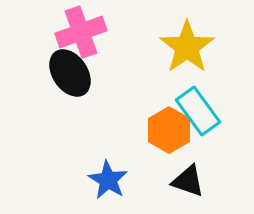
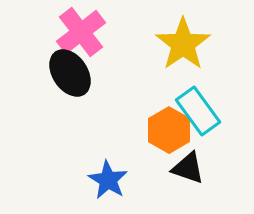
pink cross: rotated 18 degrees counterclockwise
yellow star: moved 4 px left, 3 px up
black triangle: moved 13 px up
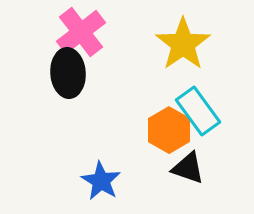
black ellipse: moved 2 px left; rotated 30 degrees clockwise
blue star: moved 7 px left, 1 px down
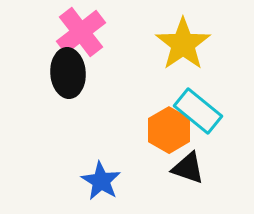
cyan rectangle: rotated 15 degrees counterclockwise
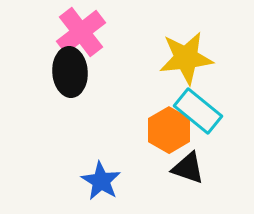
yellow star: moved 3 px right, 14 px down; rotated 28 degrees clockwise
black ellipse: moved 2 px right, 1 px up
